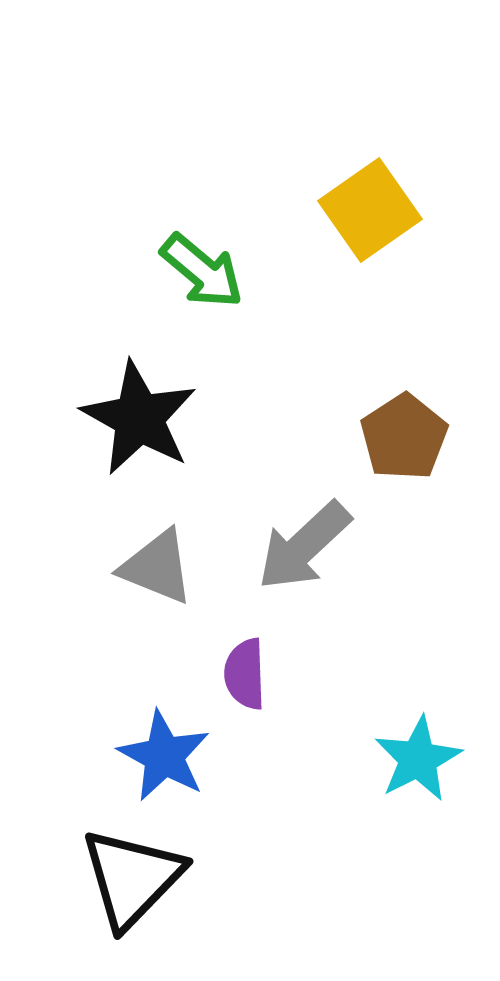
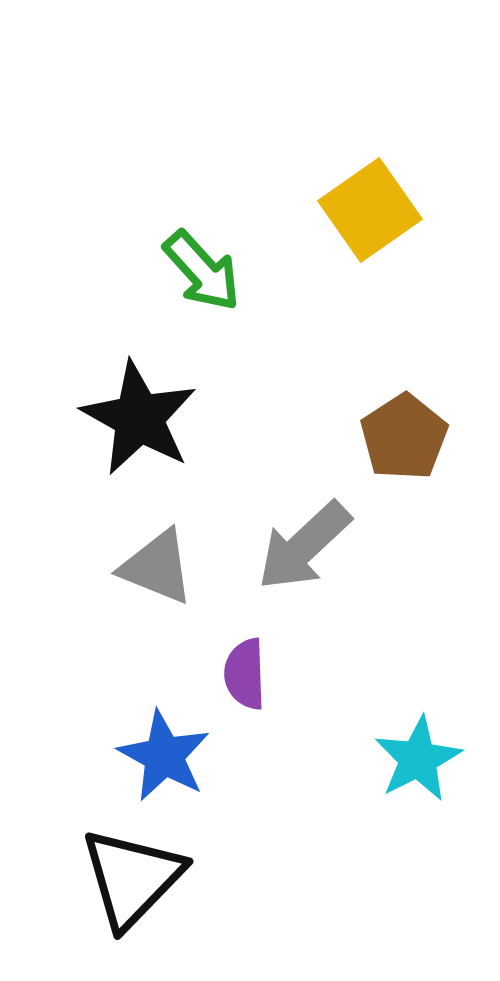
green arrow: rotated 8 degrees clockwise
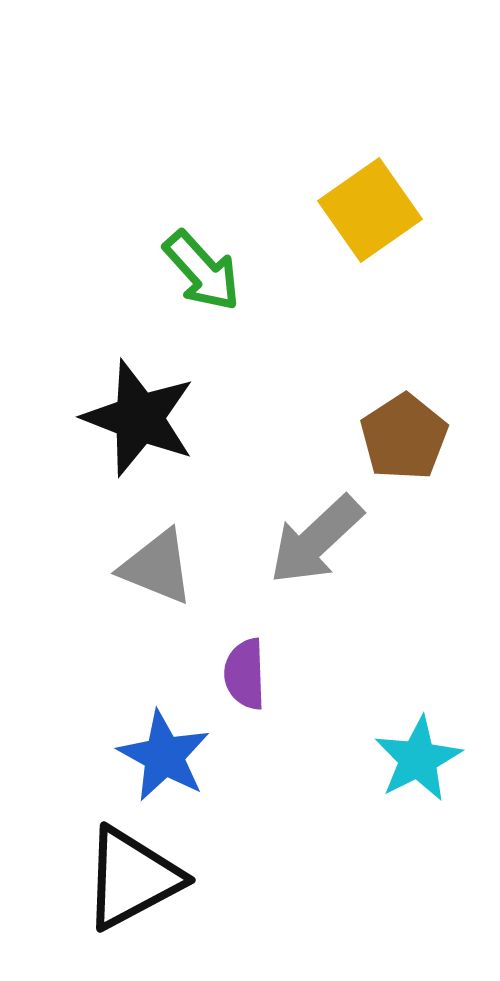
black star: rotated 8 degrees counterclockwise
gray arrow: moved 12 px right, 6 px up
black triangle: rotated 18 degrees clockwise
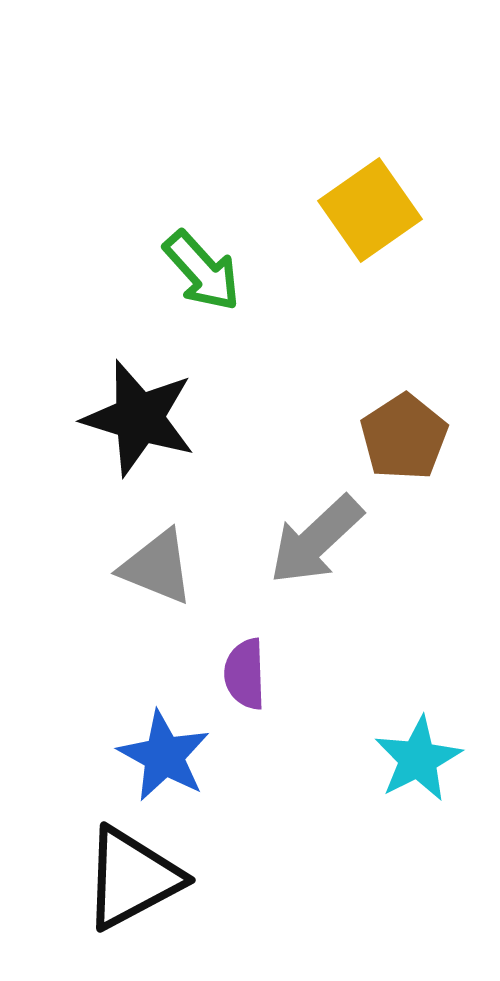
black star: rotated 4 degrees counterclockwise
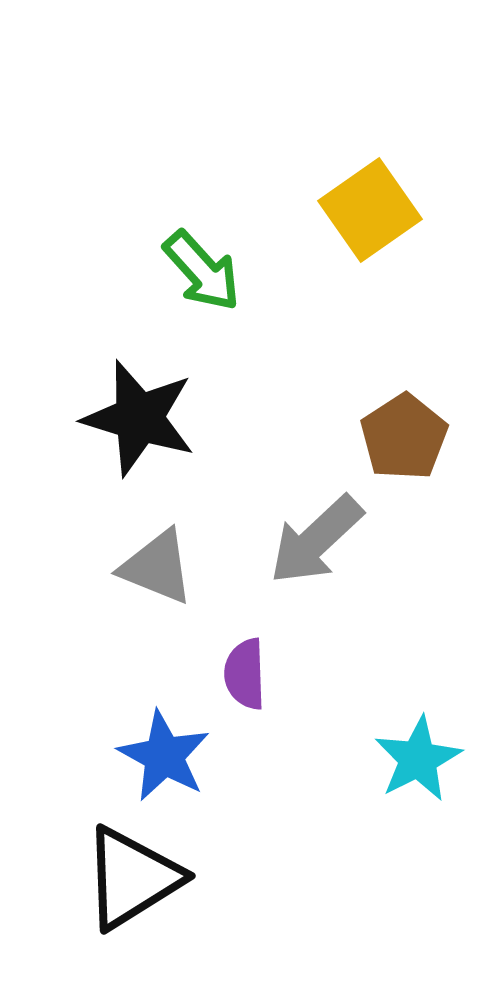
black triangle: rotated 4 degrees counterclockwise
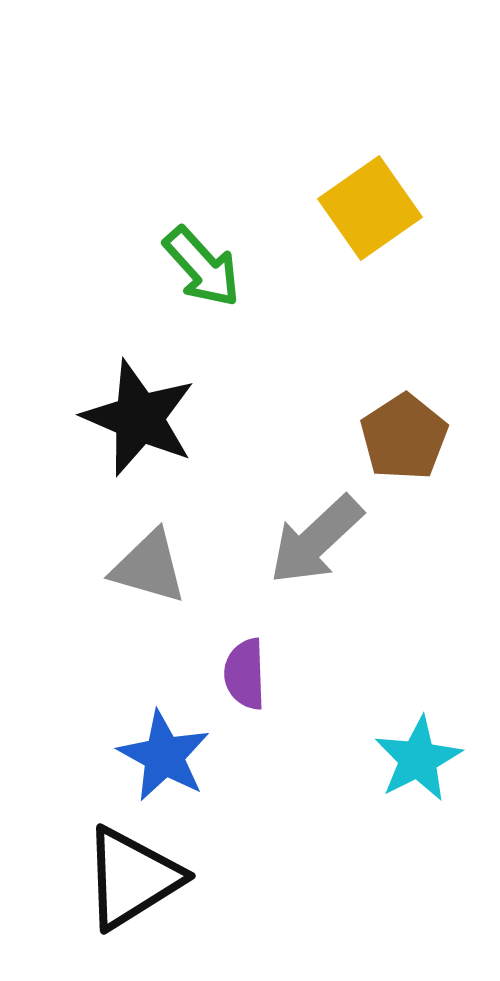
yellow square: moved 2 px up
green arrow: moved 4 px up
black star: rotated 6 degrees clockwise
gray triangle: moved 8 px left; rotated 6 degrees counterclockwise
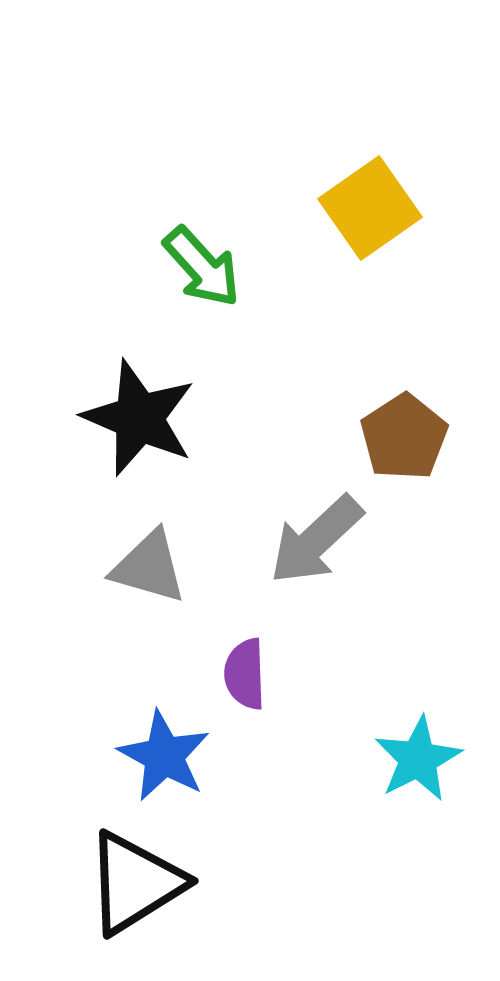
black triangle: moved 3 px right, 5 px down
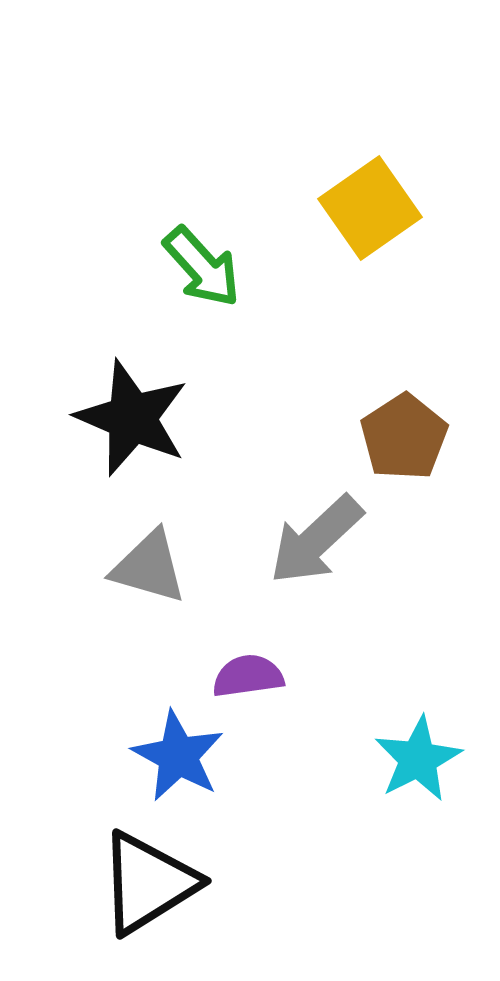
black star: moved 7 px left
purple semicircle: moved 3 px right, 2 px down; rotated 84 degrees clockwise
blue star: moved 14 px right
black triangle: moved 13 px right
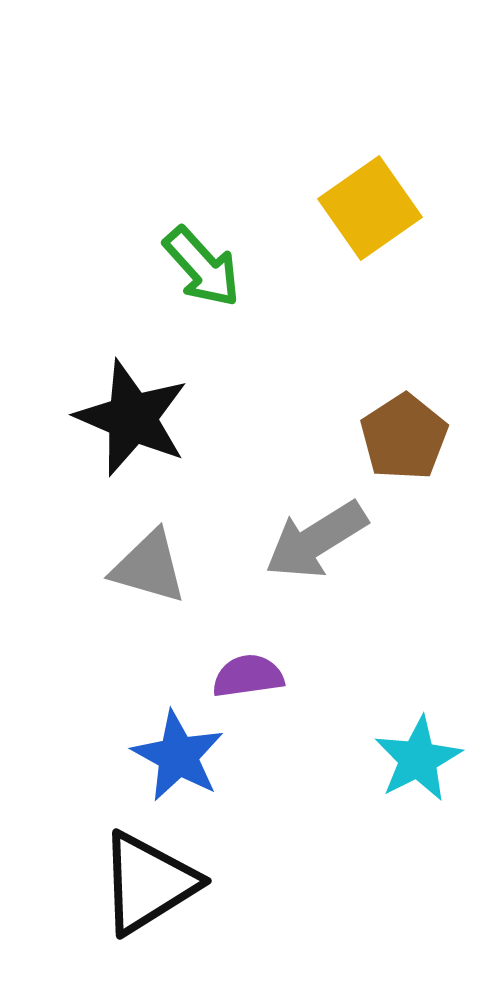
gray arrow: rotated 11 degrees clockwise
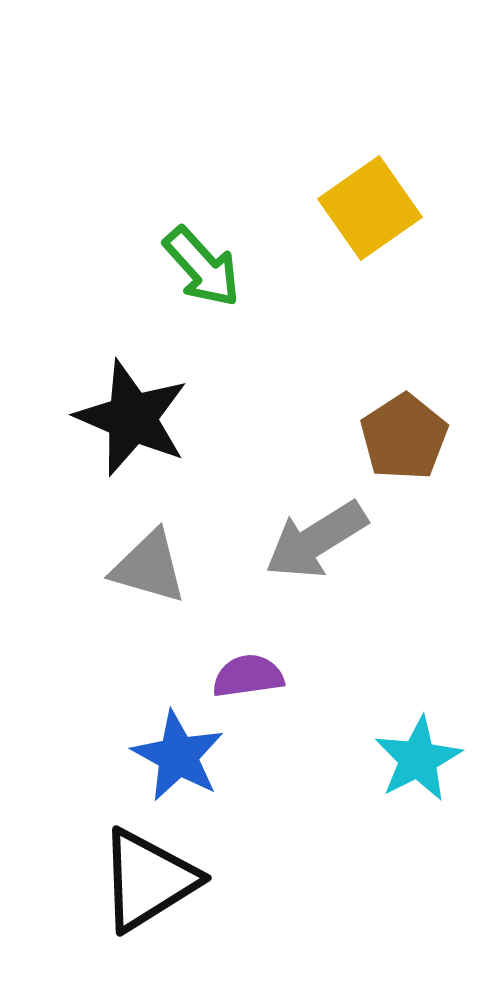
black triangle: moved 3 px up
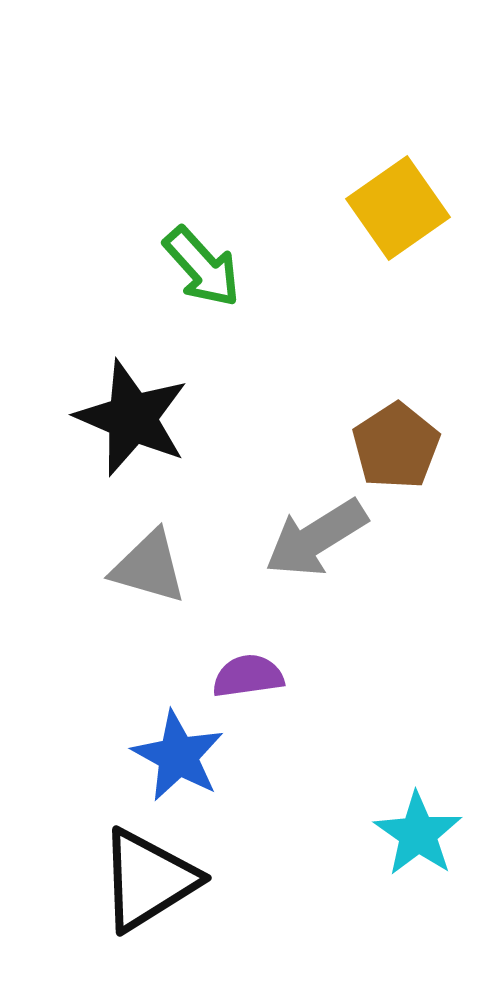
yellow square: moved 28 px right
brown pentagon: moved 8 px left, 9 px down
gray arrow: moved 2 px up
cyan star: moved 75 px down; rotated 10 degrees counterclockwise
